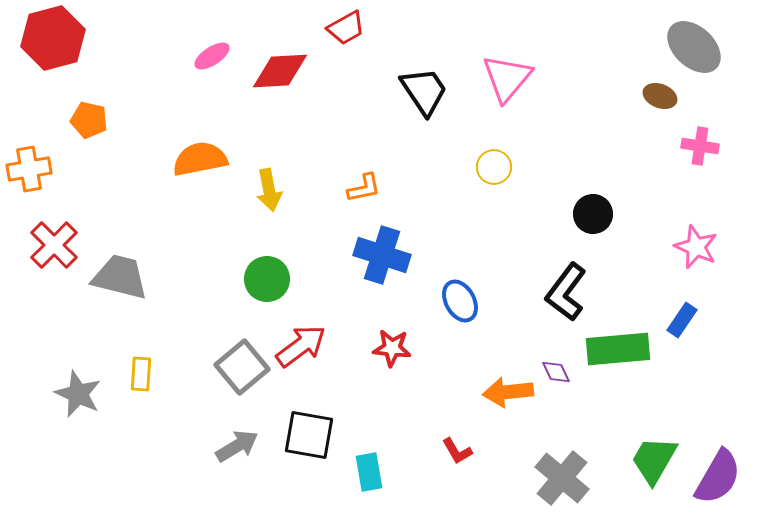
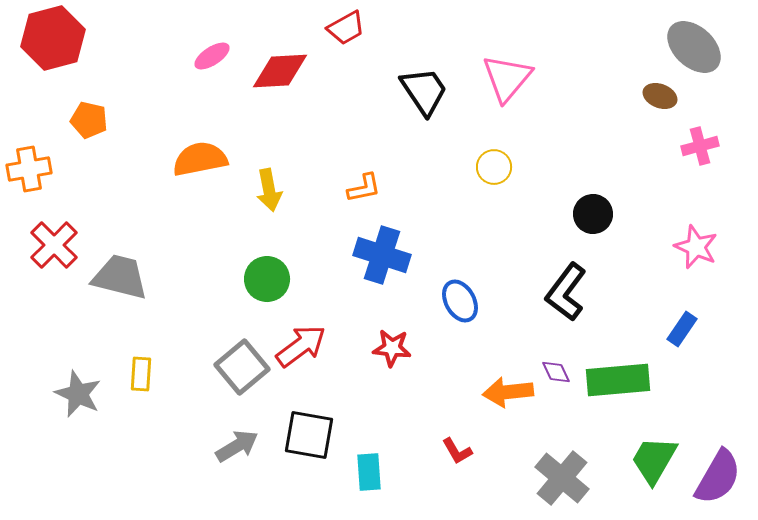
pink cross: rotated 24 degrees counterclockwise
blue rectangle: moved 9 px down
green rectangle: moved 31 px down
cyan rectangle: rotated 6 degrees clockwise
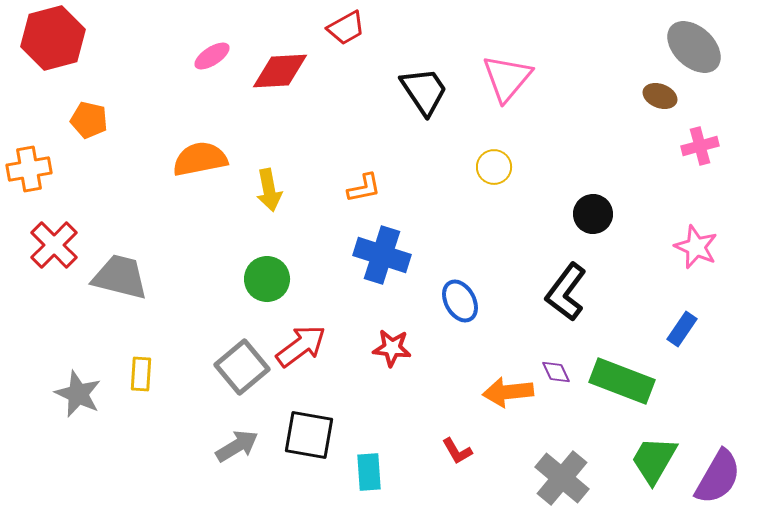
green rectangle: moved 4 px right, 1 px down; rotated 26 degrees clockwise
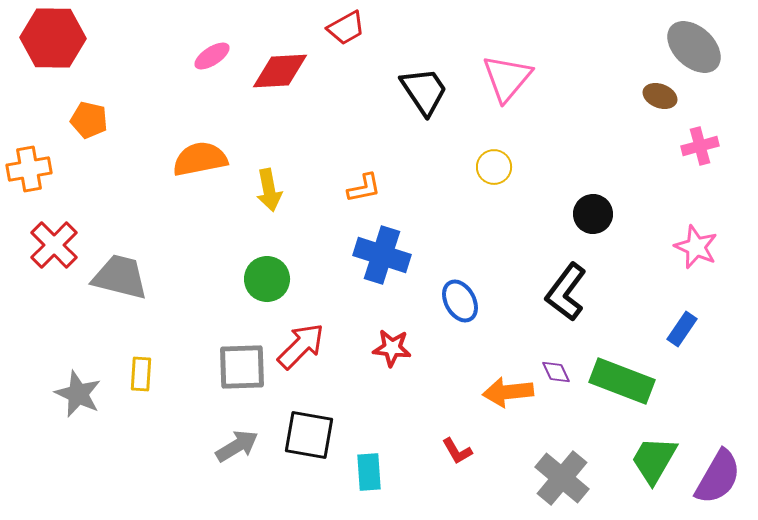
red hexagon: rotated 16 degrees clockwise
red arrow: rotated 8 degrees counterclockwise
gray square: rotated 38 degrees clockwise
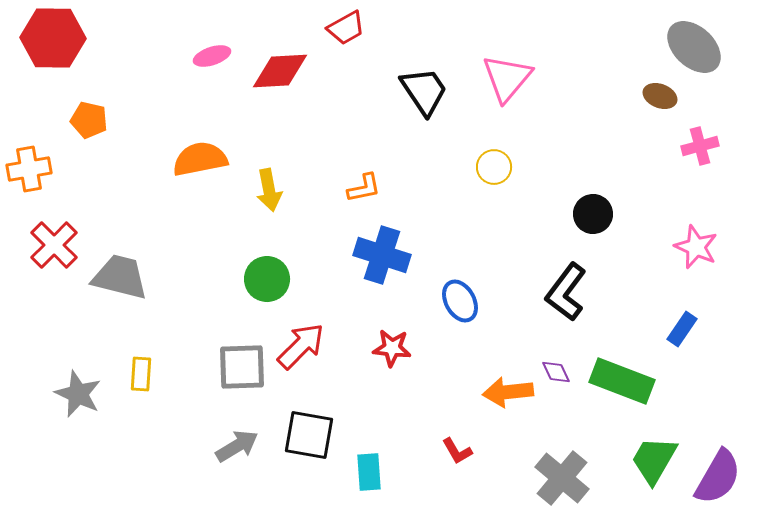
pink ellipse: rotated 15 degrees clockwise
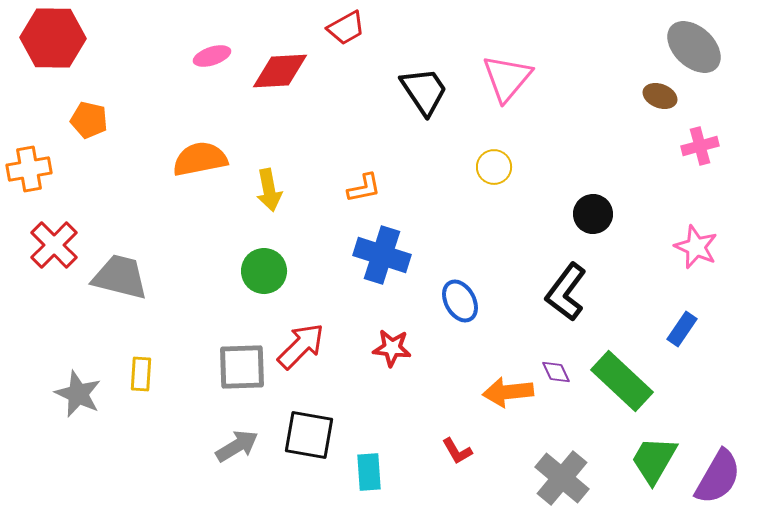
green circle: moved 3 px left, 8 px up
green rectangle: rotated 22 degrees clockwise
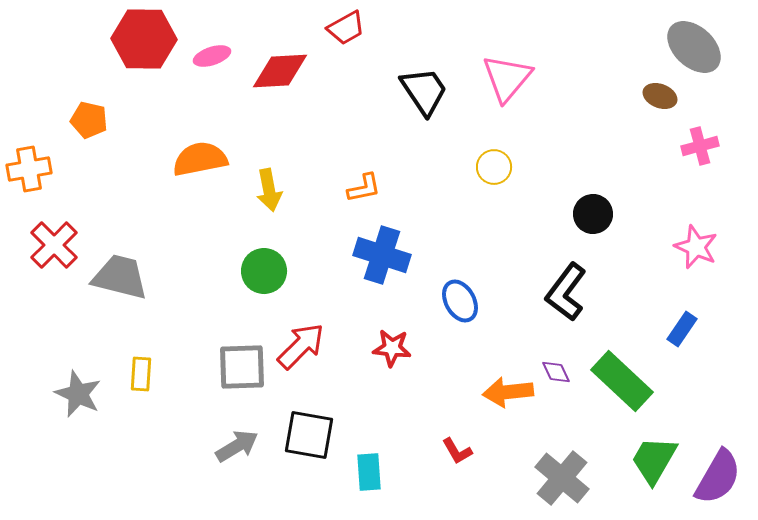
red hexagon: moved 91 px right, 1 px down
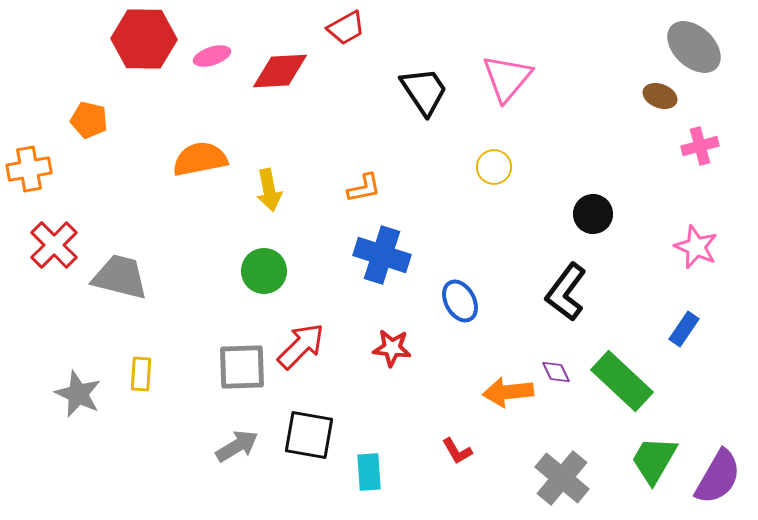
blue rectangle: moved 2 px right
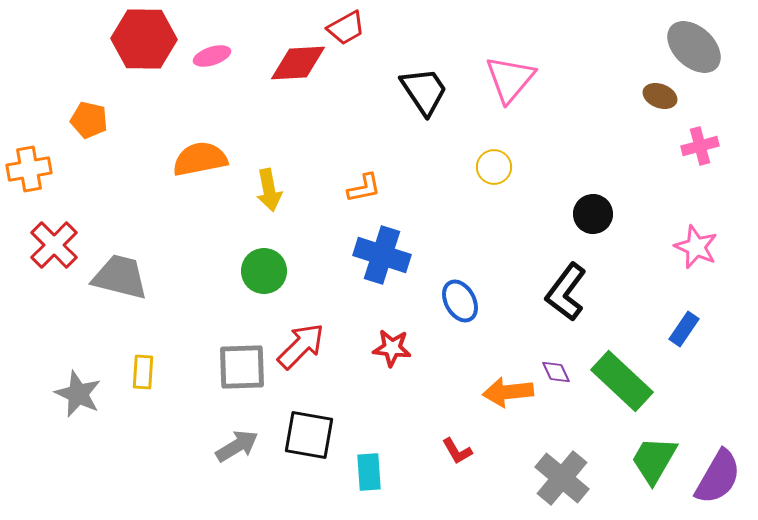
red diamond: moved 18 px right, 8 px up
pink triangle: moved 3 px right, 1 px down
yellow rectangle: moved 2 px right, 2 px up
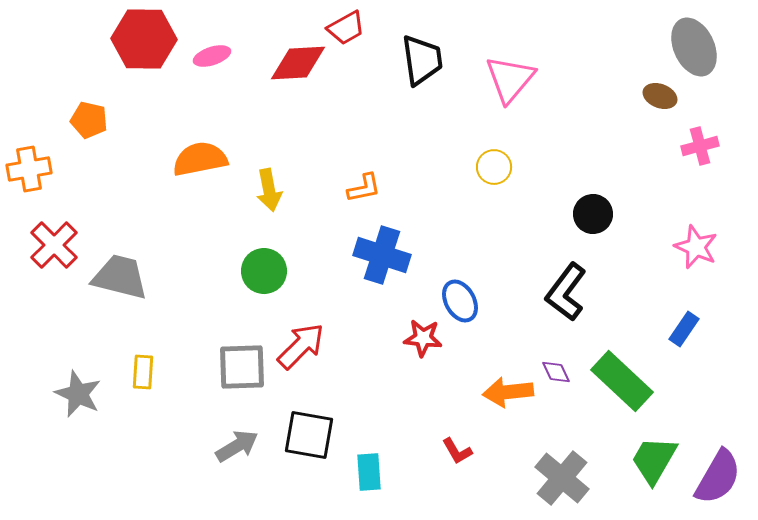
gray ellipse: rotated 22 degrees clockwise
black trapezoid: moved 2 px left, 31 px up; rotated 26 degrees clockwise
red star: moved 31 px right, 10 px up
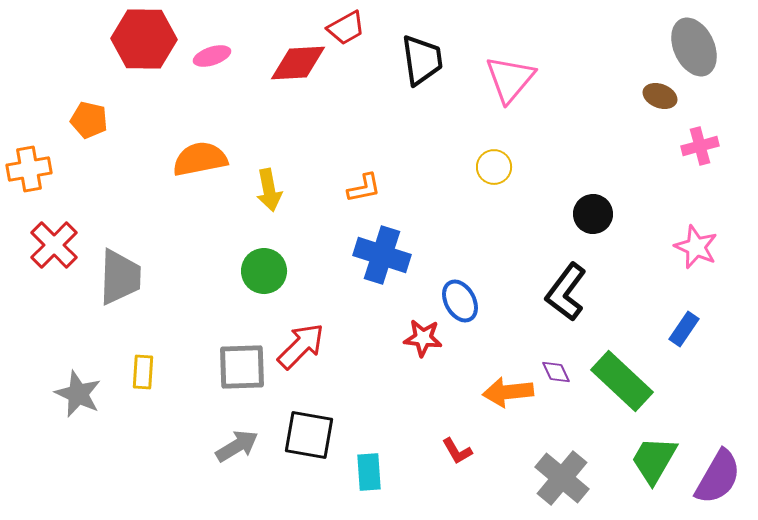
gray trapezoid: rotated 78 degrees clockwise
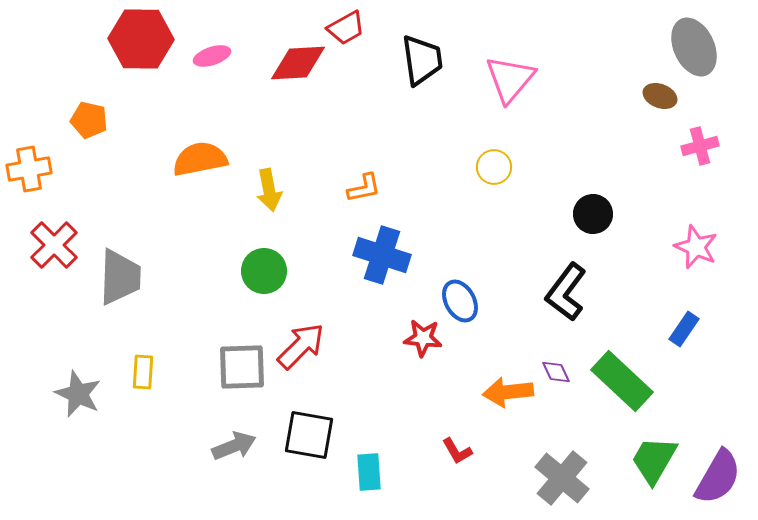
red hexagon: moved 3 px left
gray arrow: moved 3 px left; rotated 9 degrees clockwise
